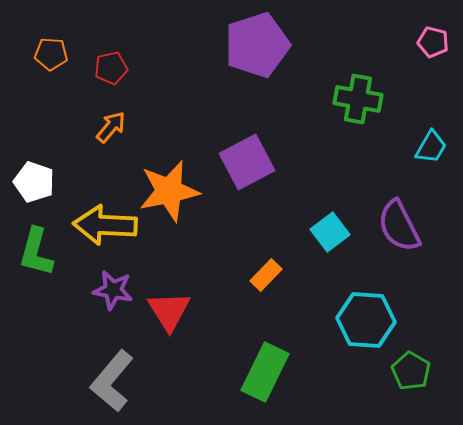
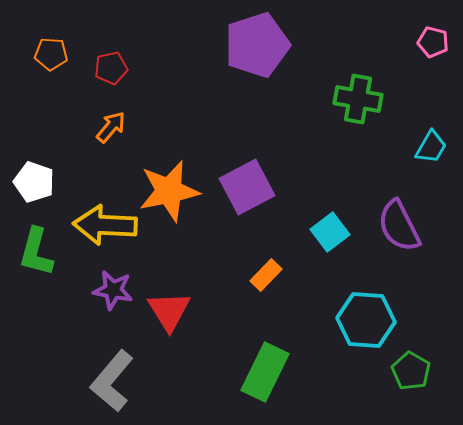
purple square: moved 25 px down
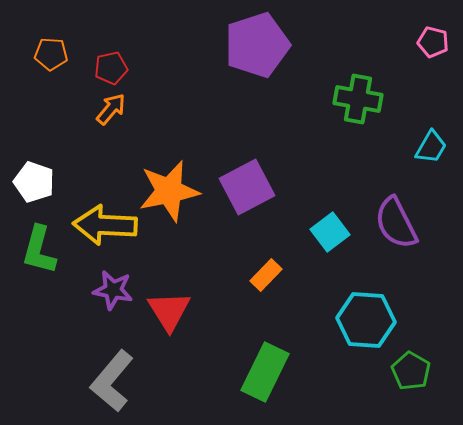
orange arrow: moved 18 px up
purple semicircle: moved 3 px left, 3 px up
green L-shape: moved 3 px right, 2 px up
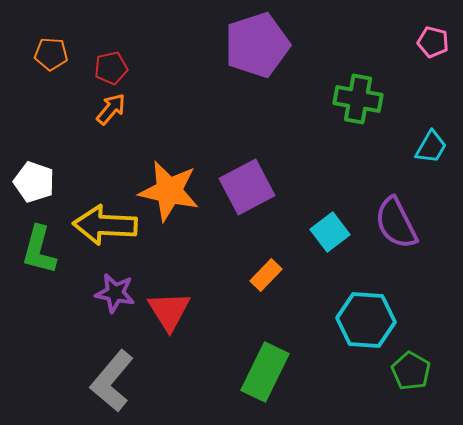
orange star: rotated 24 degrees clockwise
purple star: moved 2 px right, 3 px down
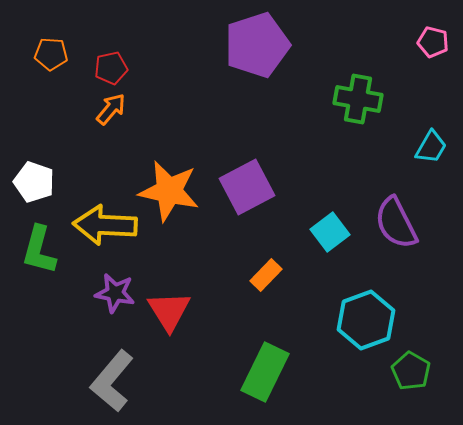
cyan hexagon: rotated 24 degrees counterclockwise
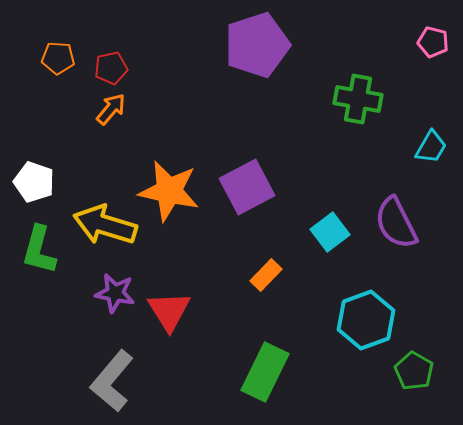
orange pentagon: moved 7 px right, 4 px down
yellow arrow: rotated 14 degrees clockwise
green pentagon: moved 3 px right
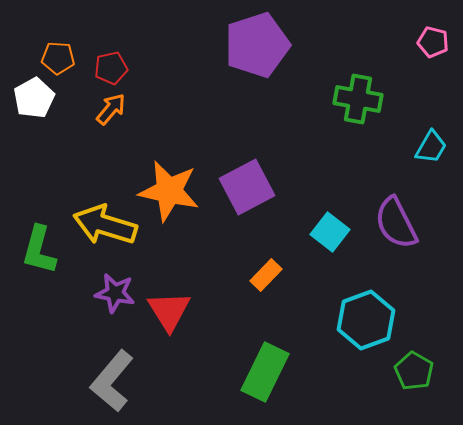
white pentagon: moved 84 px up; rotated 24 degrees clockwise
cyan square: rotated 15 degrees counterclockwise
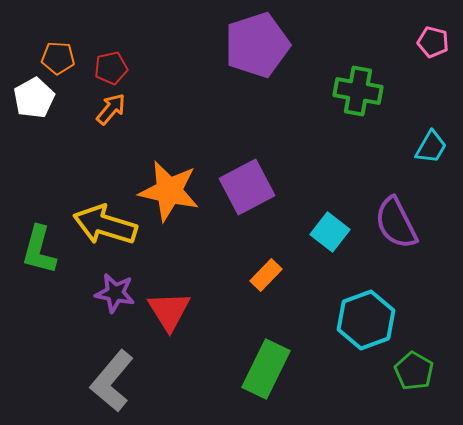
green cross: moved 8 px up
green rectangle: moved 1 px right, 3 px up
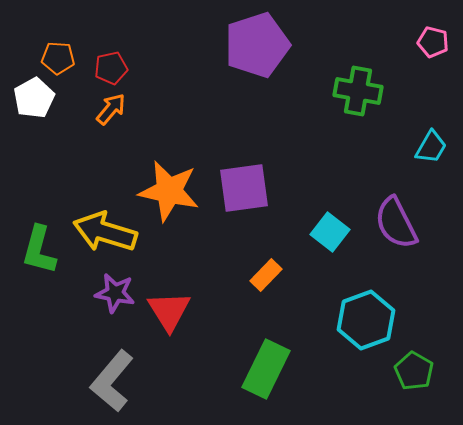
purple square: moved 3 px left, 1 px down; rotated 20 degrees clockwise
yellow arrow: moved 7 px down
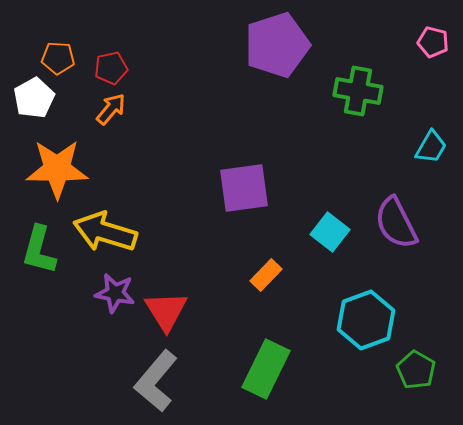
purple pentagon: moved 20 px right
orange star: moved 112 px left, 22 px up; rotated 12 degrees counterclockwise
red triangle: moved 3 px left
green pentagon: moved 2 px right, 1 px up
gray L-shape: moved 44 px right
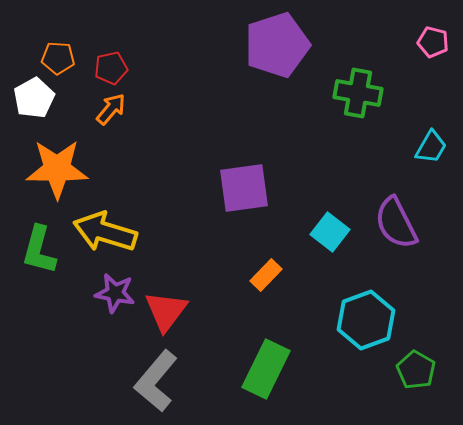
green cross: moved 2 px down
red triangle: rotated 9 degrees clockwise
